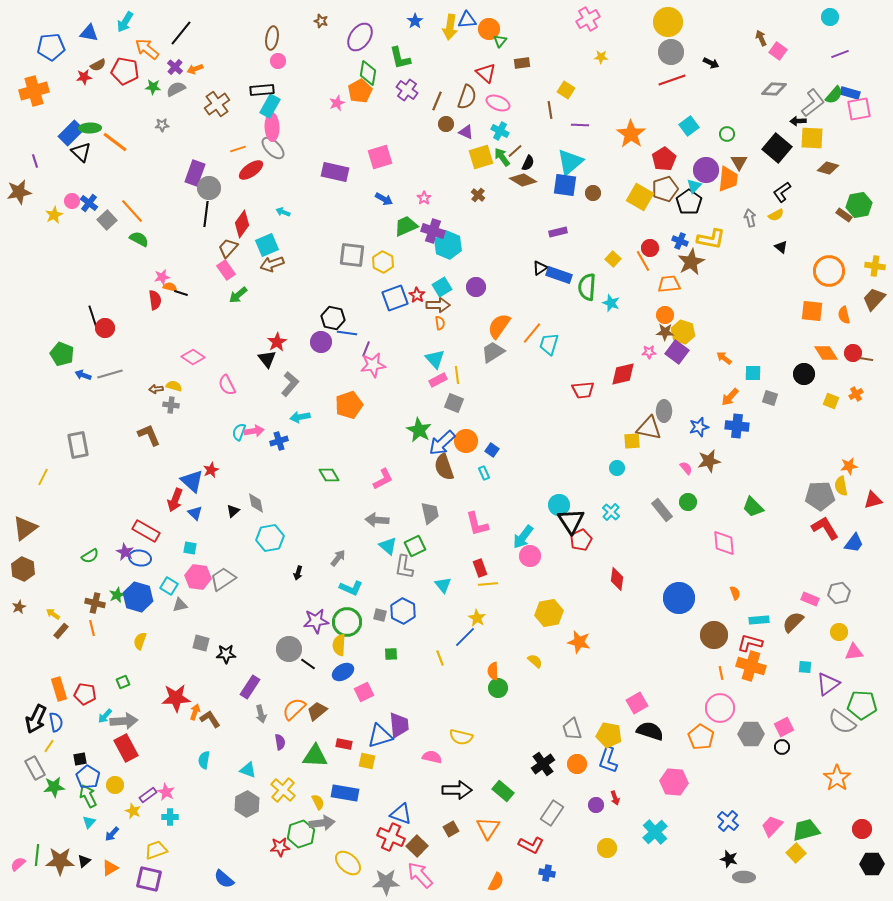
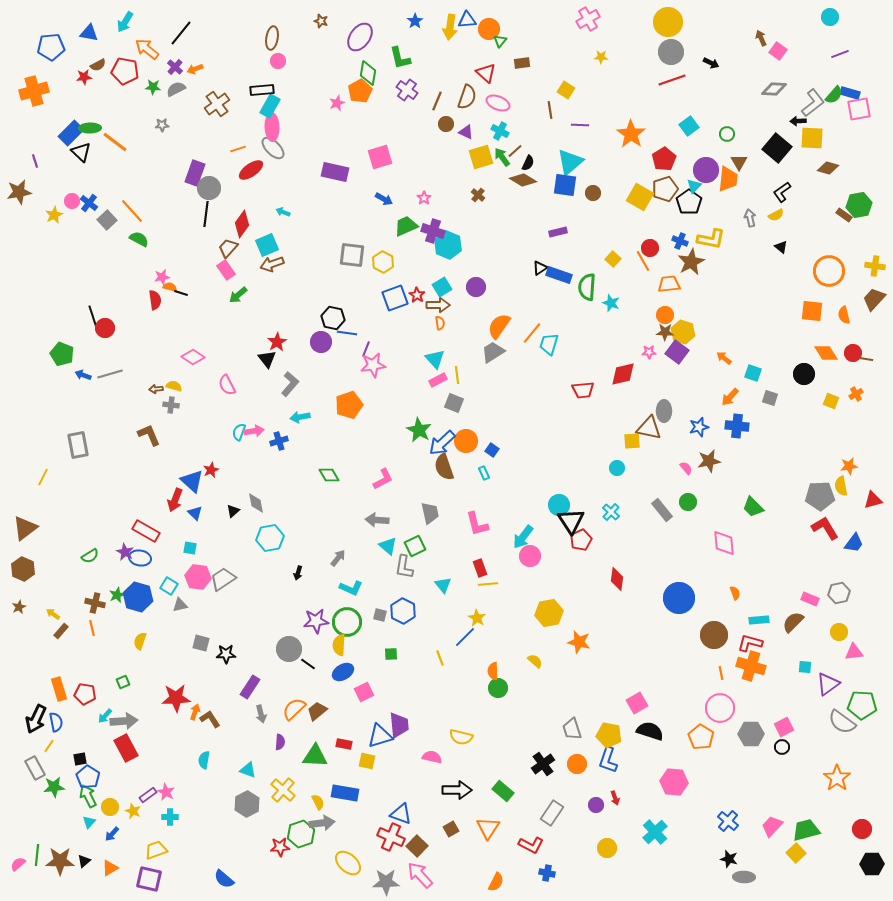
cyan square at (753, 373): rotated 18 degrees clockwise
purple semicircle at (280, 742): rotated 14 degrees clockwise
yellow circle at (115, 785): moved 5 px left, 22 px down
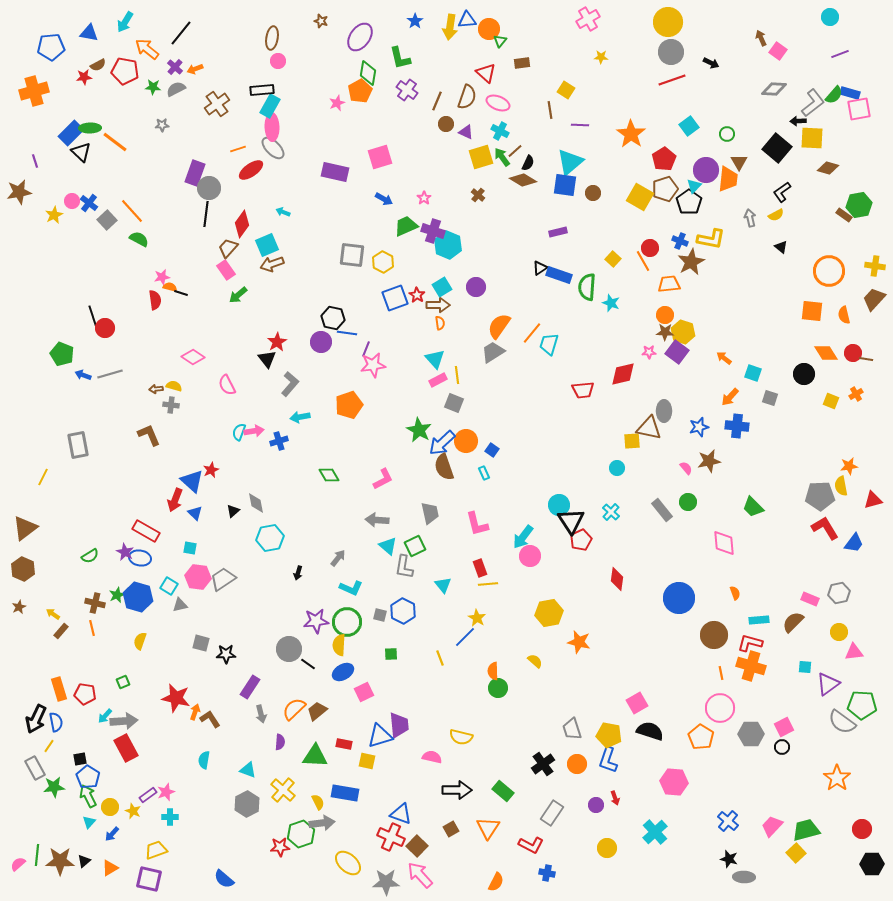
red star at (176, 698): rotated 16 degrees clockwise
pink star at (166, 792): rotated 24 degrees clockwise
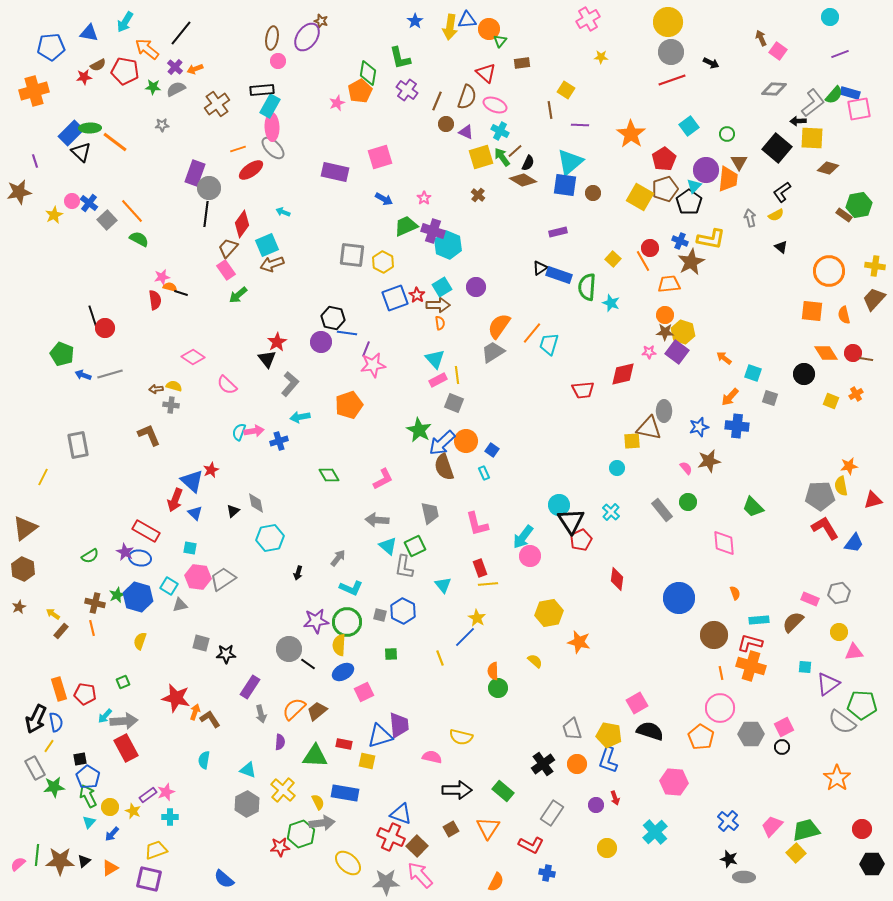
purple ellipse at (360, 37): moved 53 px left
pink ellipse at (498, 103): moved 3 px left, 2 px down
pink semicircle at (227, 385): rotated 20 degrees counterclockwise
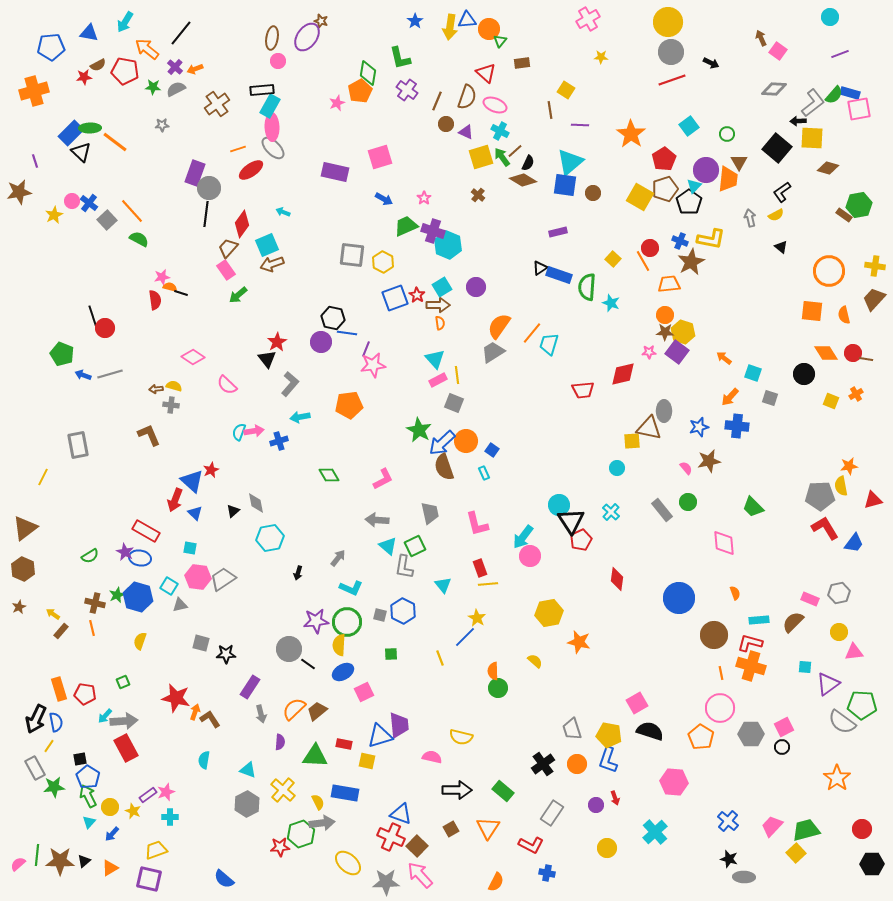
orange pentagon at (349, 405): rotated 12 degrees clockwise
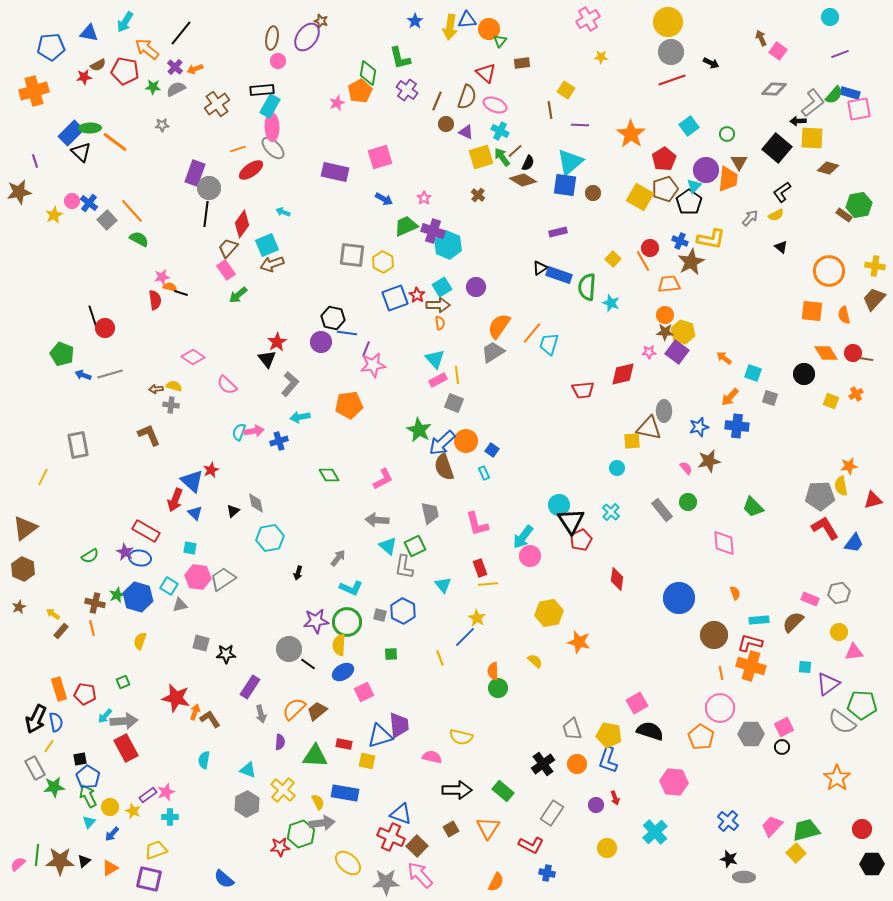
gray arrow at (750, 218): rotated 54 degrees clockwise
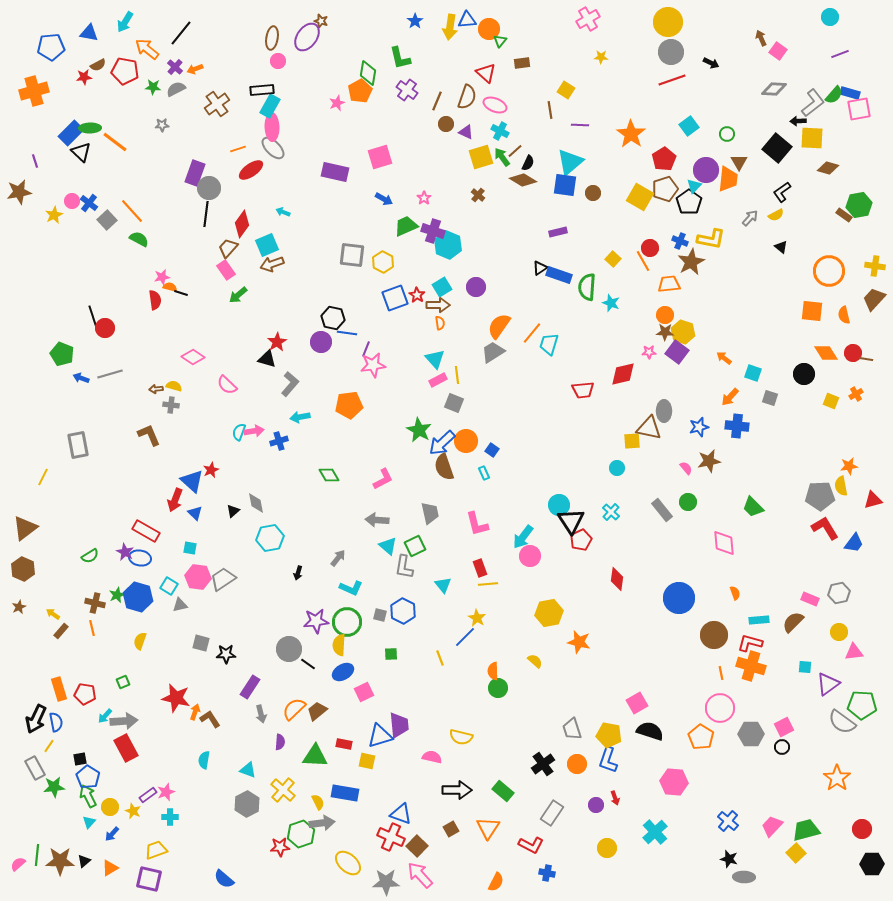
black triangle at (267, 359): rotated 36 degrees counterclockwise
blue arrow at (83, 375): moved 2 px left, 3 px down
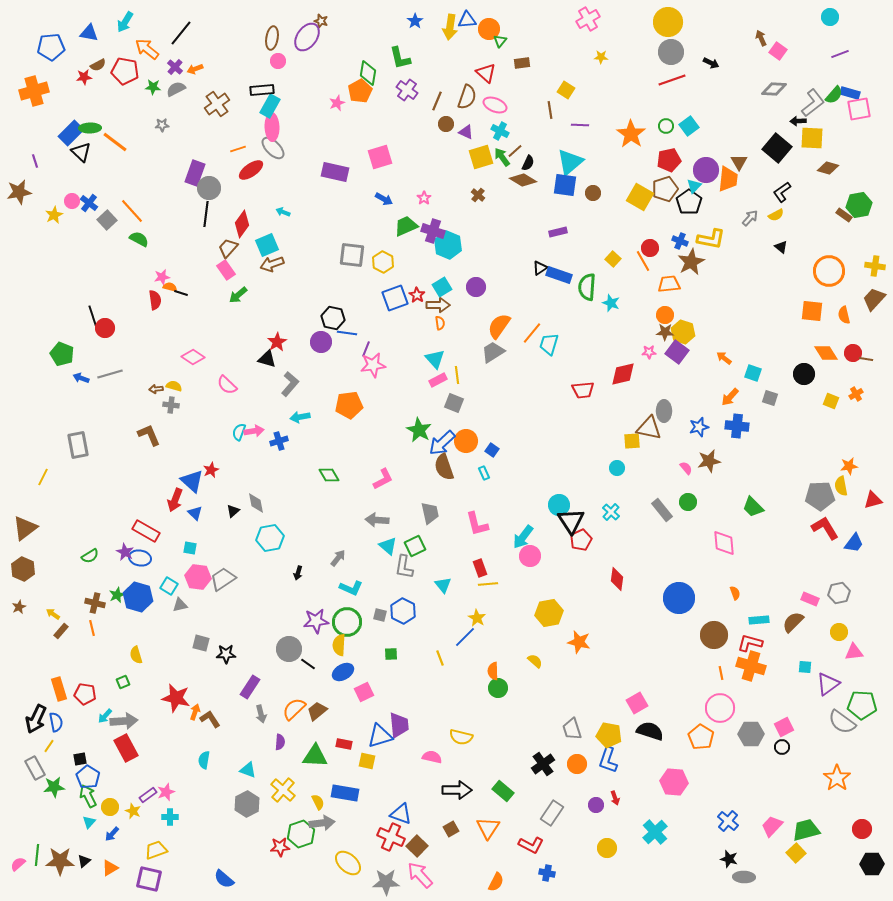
green circle at (727, 134): moved 61 px left, 8 px up
red pentagon at (664, 159): moved 5 px right, 1 px down; rotated 20 degrees clockwise
yellow semicircle at (140, 641): moved 4 px left, 14 px down; rotated 36 degrees counterclockwise
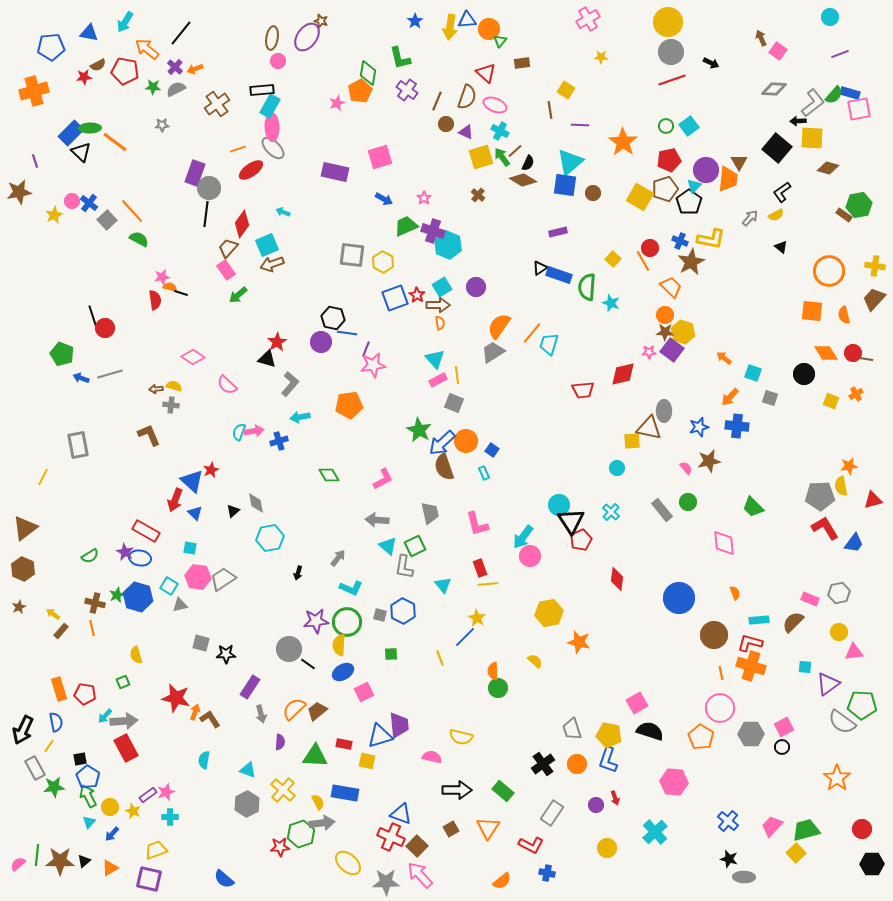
orange star at (631, 134): moved 8 px left, 8 px down
orange trapezoid at (669, 284): moved 2 px right, 3 px down; rotated 50 degrees clockwise
purple square at (677, 352): moved 5 px left, 2 px up
black arrow at (36, 719): moved 13 px left, 11 px down
orange semicircle at (496, 882): moved 6 px right, 1 px up; rotated 24 degrees clockwise
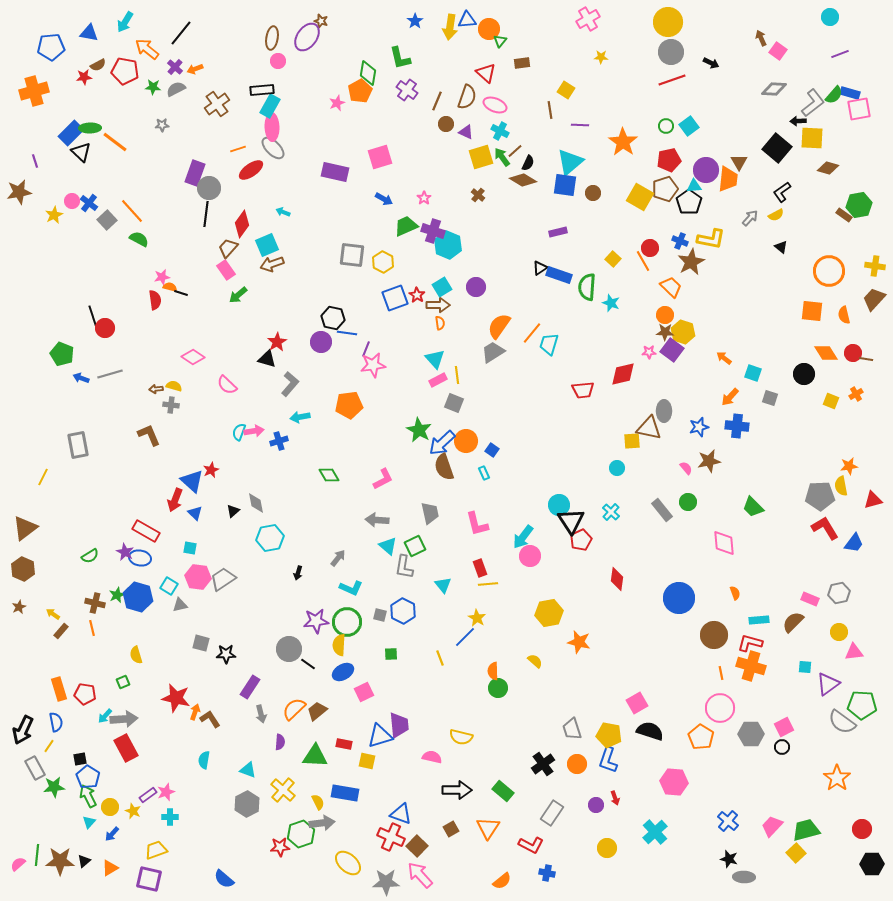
cyan triangle at (694, 186): rotated 42 degrees clockwise
gray arrow at (124, 721): moved 2 px up
